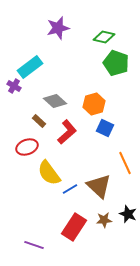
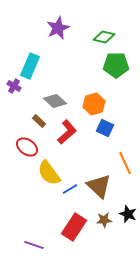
purple star: rotated 10 degrees counterclockwise
green pentagon: moved 2 px down; rotated 20 degrees counterclockwise
cyan rectangle: moved 1 px up; rotated 30 degrees counterclockwise
red ellipse: rotated 55 degrees clockwise
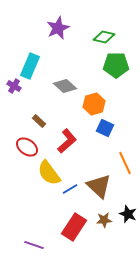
gray diamond: moved 10 px right, 15 px up
red L-shape: moved 9 px down
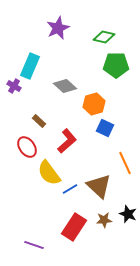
red ellipse: rotated 20 degrees clockwise
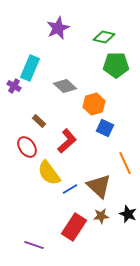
cyan rectangle: moved 2 px down
brown star: moved 3 px left, 4 px up
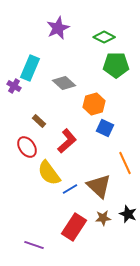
green diamond: rotated 15 degrees clockwise
gray diamond: moved 1 px left, 3 px up
brown star: moved 2 px right, 2 px down
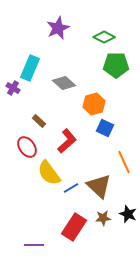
purple cross: moved 1 px left, 2 px down
orange line: moved 1 px left, 1 px up
blue line: moved 1 px right, 1 px up
purple line: rotated 18 degrees counterclockwise
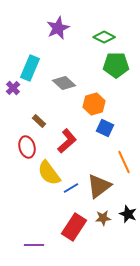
purple cross: rotated 16 degrees clockwise
red ellipse: rotated 20 degrees clockwise
brown triangle: rotated 40 degrees clockwise
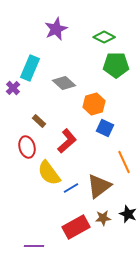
purple star: moved 2 px left, 1 px down
red rectangle: moved 2 px right; rotated 28 degrees clockwise
purple line: moved 1 px down
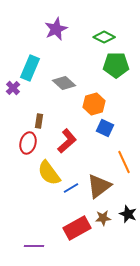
brown rectangle: rotated 56 degrees clockwise
red ellipse: moved 1 px right, 4 px up; rotated 30 degrees clockwise
red rectangle: moved 1 px right, 1 px down
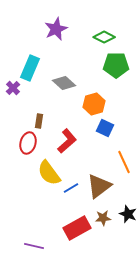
purple line: rotated 12 degrees clockwise
